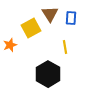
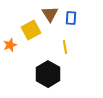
yellow square: moved 2 px down
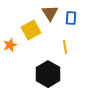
brown triangle: moved 1 px up
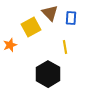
brown triangle: rotated 12 degrees counterclockwise
yellow square: moved 3 px up
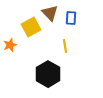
yellow line: moved 1 px up
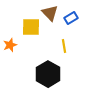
blue rectangle: rotated 56 degrees clockwise
yellow square: rotated 30 degrees clockwise
yellow line: moved 1 px left
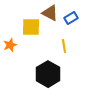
brown triangle: rotated 18 degrees counterclockwise
